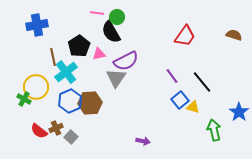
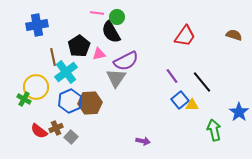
yellow triangle: moved 1 px left, 2 px up; rotated 16 degrees counterclockwise
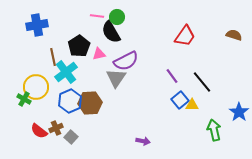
pink line: moved 3 px down
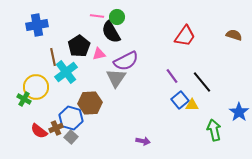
blue hexagon: moved 1 px right, 17 px down; rotated 20 degrees counterclockwise
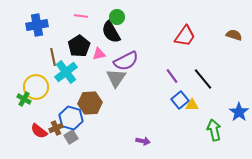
pink line: moved 16 px left
black line: moved 1 px right, 3 px up
gray square: rotated 16 degrees clockwise
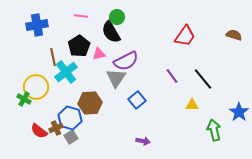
blue square: moved 43 px left
blue hexagon: moved 1 px left
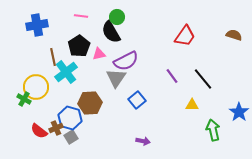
green arrow: moved 1 px left
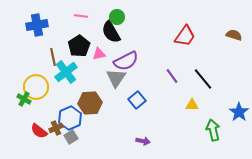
blue hexagon: rotated 20 degrees clockwise
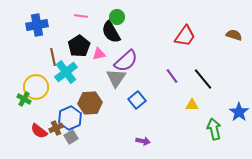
purple semicircle: rotated 15 degrees counterclockwise
green arrow: moved 1 px right, 1 px up
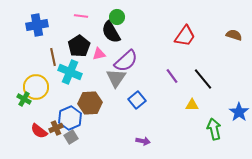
cyan cross: moved 4 px right; rotated 30 degrees counterclockwise
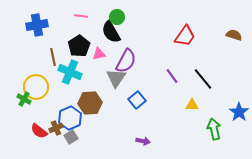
purple semicircle: rotated 20 degrees counterclockwise
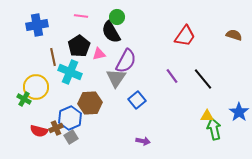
yellow triangle: moved 15 px right, 11 px down
red semicircle: rotated 24 degrees counterclockwise
